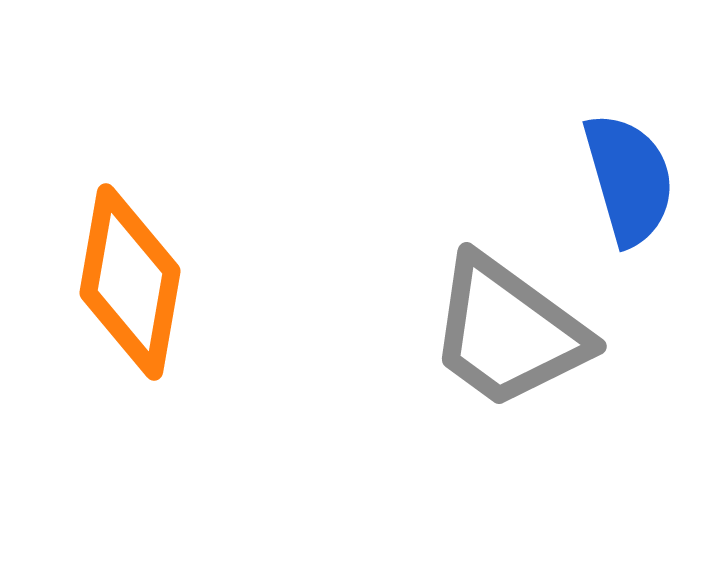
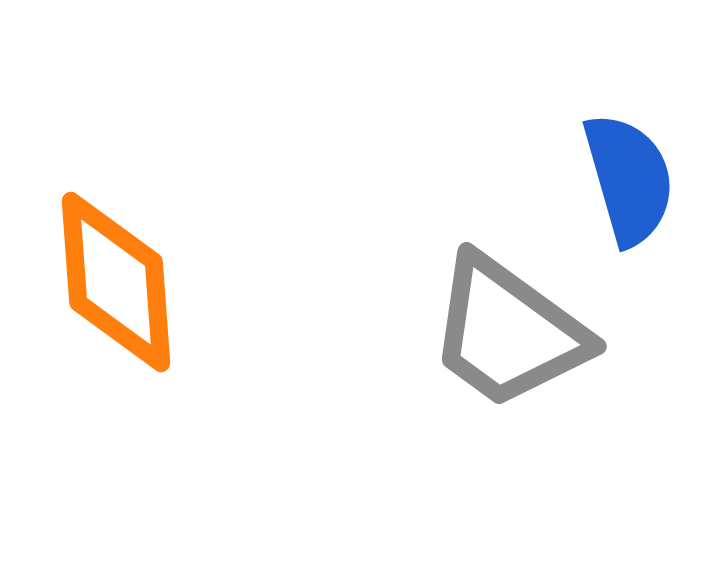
orange diamond: moved 14 px left; rotated 14 degrees counterclockwise
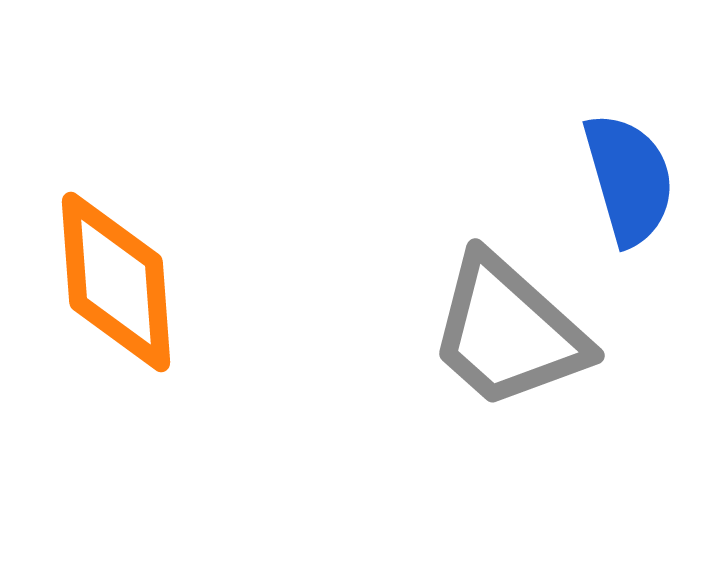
gray trapezoid: rotated 6 degrees clockwise
